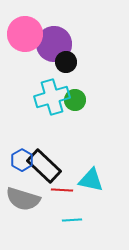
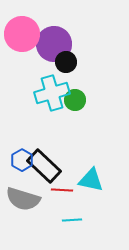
pink circle: moved 3 px left
cyan cross: moved 4 px up
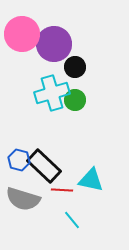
black circle: moved 9 px right, 5 px down
blue hexagon: moved 3 px left; rotated 15 degrees counterclockwise
cyan line: rotated 54 degrees clockwise
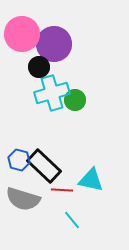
black circle: moved 36 px left
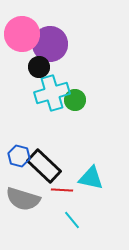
purple circle: moved 4 px left
blue hexagon: moved 4 px up
cyan triangle: moved 2 px up
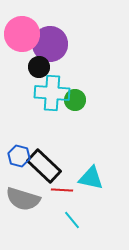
cyan cross: rotated 20 degrees clockwise
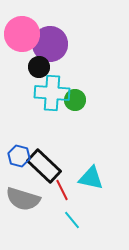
red line: rotated 60 degrees clockwise
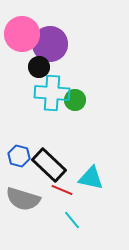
black rectangle: moved 5 px right, 1 px up
red line: rotated 40 degrees counterclockwise
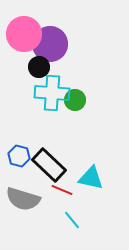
pink circle: moved 2 px right
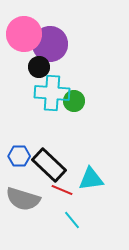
green circle: moved 1 px left, 1 px down
blue hexagon: rotated 15 degrees counterclockwise
cyan triangle: moved 1 px down; rotated 20 degrees counterclockwise
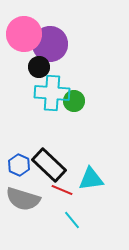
blue hexagon: moved 9 px down; rotated 25 degrees clockwise
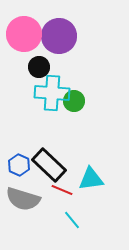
purple circle: moved 9 px right, 8 px up
